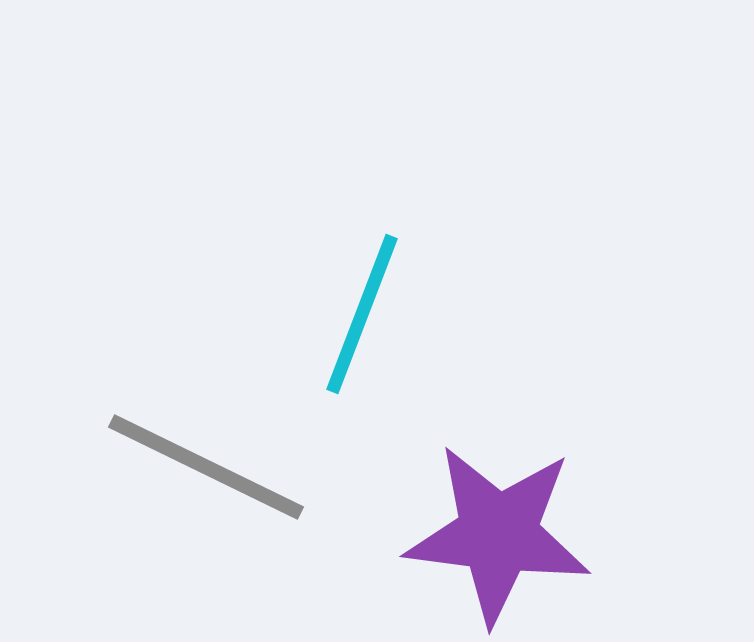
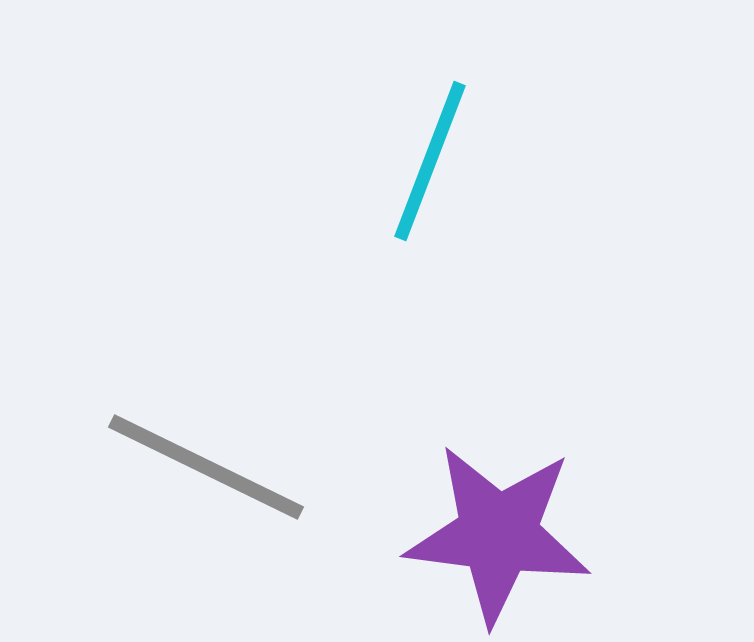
cyan line: moved 68 px right, 153 px up
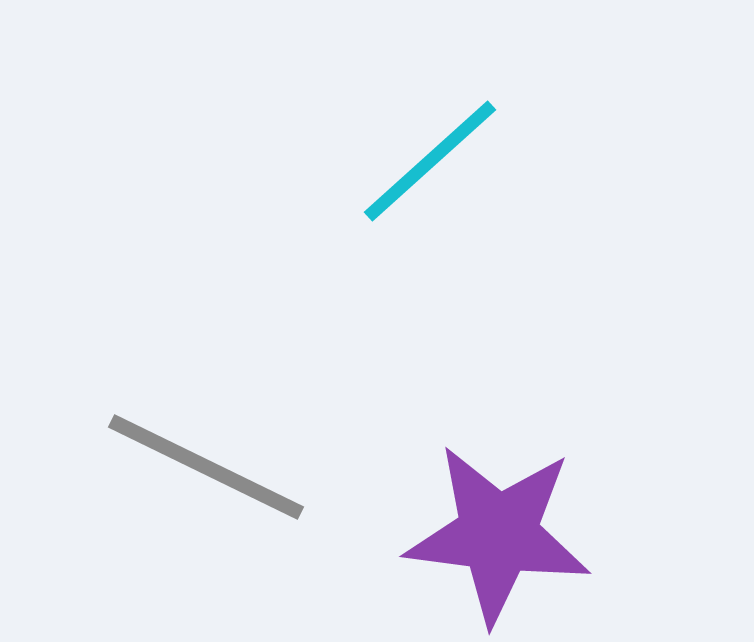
cyan line: rotated 27 degrees clockwise
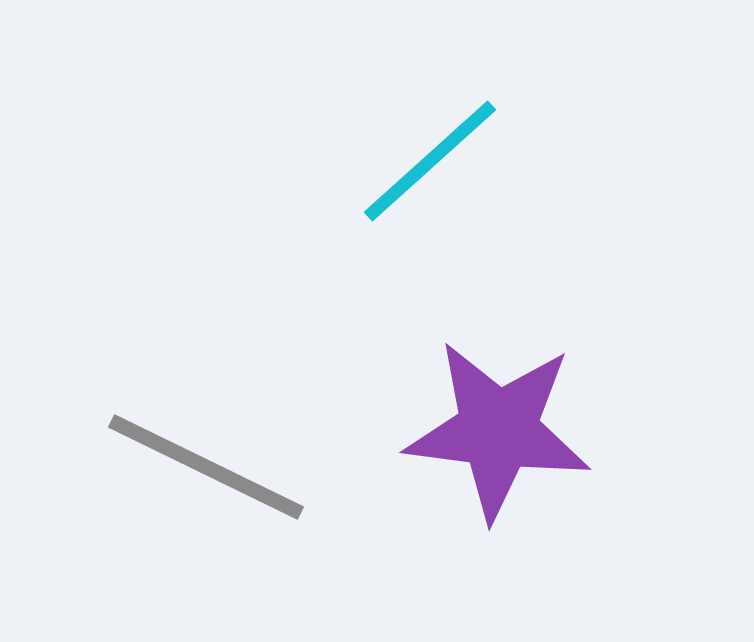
purple star: moved 104 px up
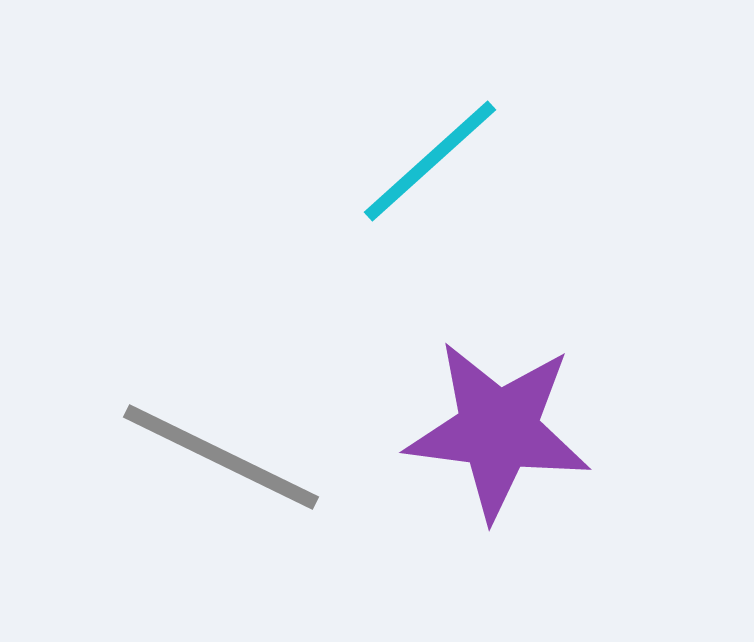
gray line: moved 15 px right, 10 px up
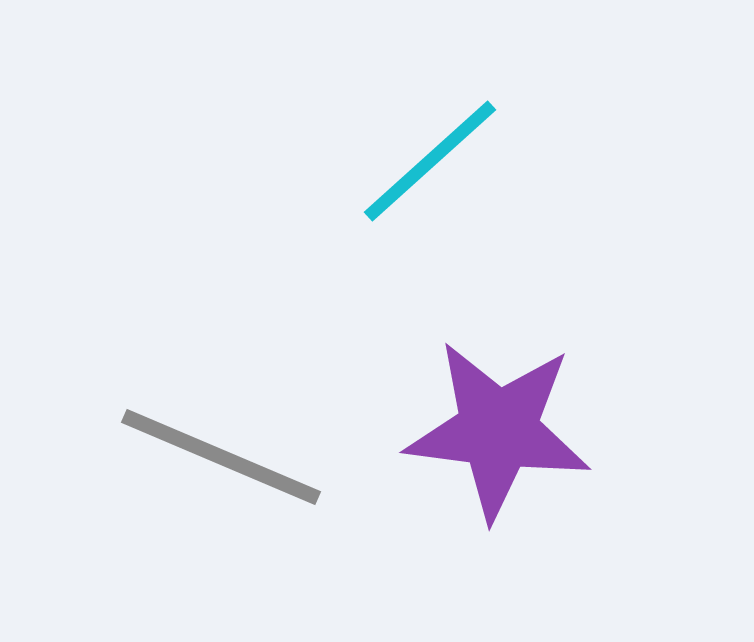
gray line: rotated 3 degrees counterclockwise
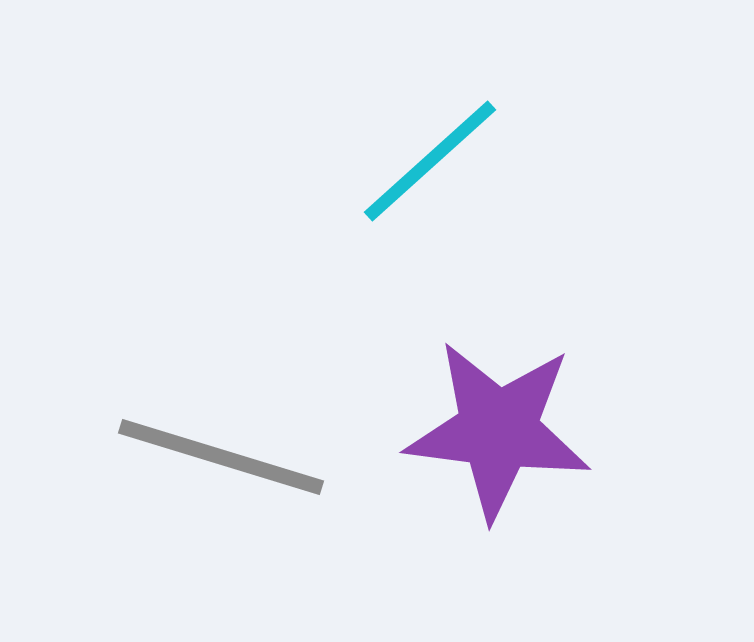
gray line: rotated 6 degrees counterclockwise
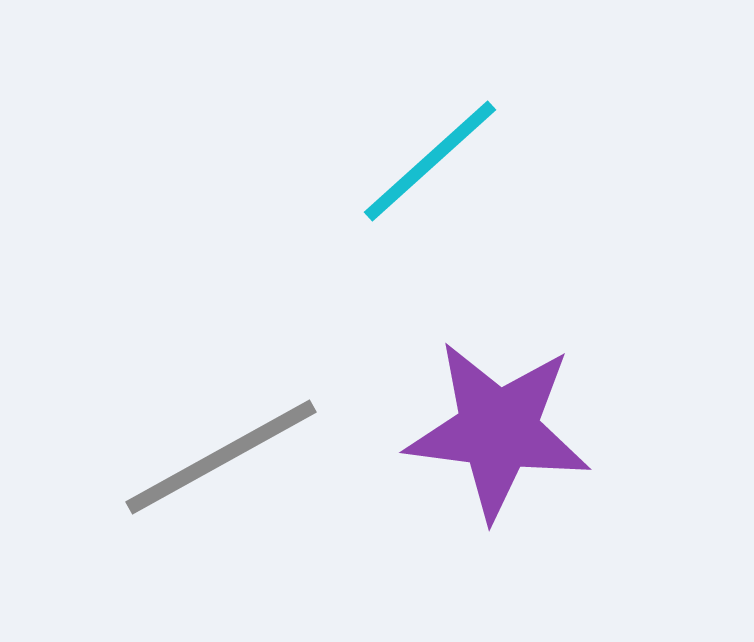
gray line: rotated 46 degrees counterclockwise
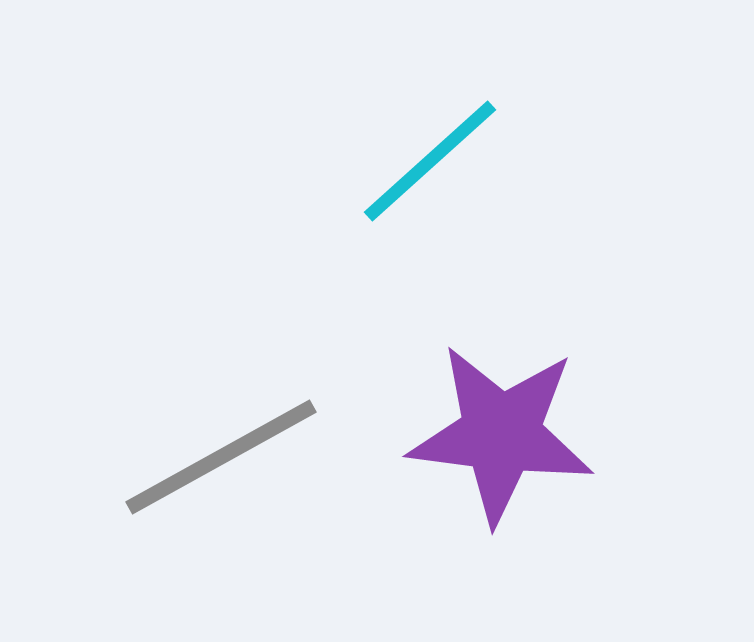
purple star: moved 3 px right, 4 px down
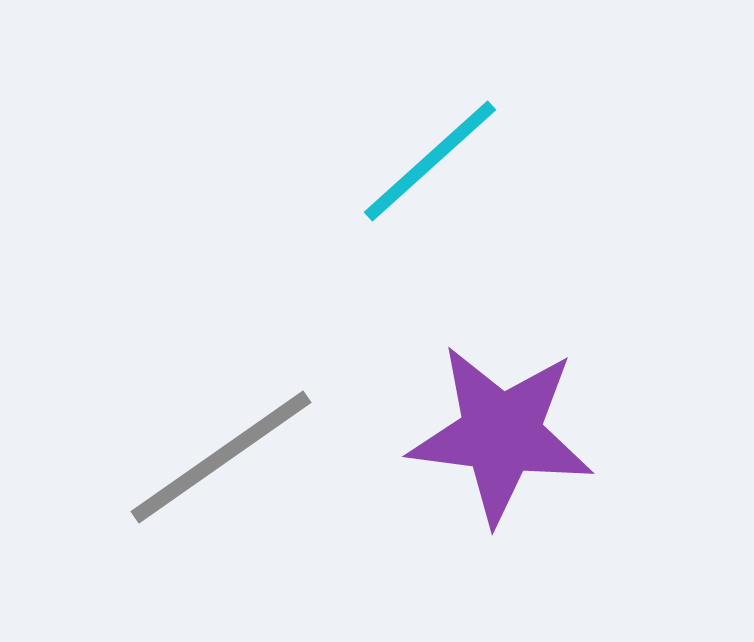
gray line: rotated 6 degrees counterclockwise
